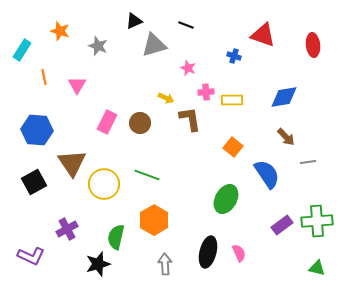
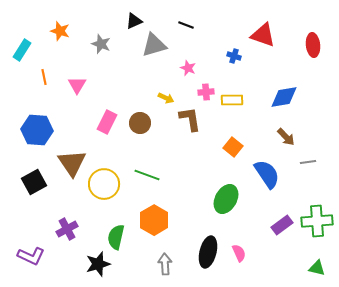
gray star: moved 3 px right, 2 px up
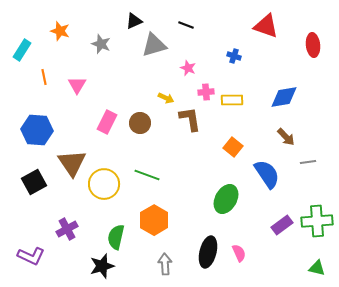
red triangle: moved 3 px right, 9 px up
black star: moved 4 px right, 2 px down
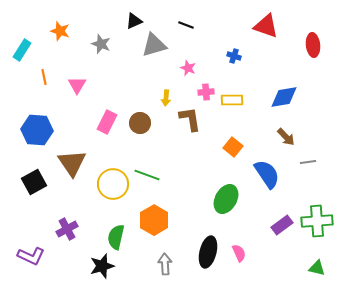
yellow arrow: rotated 70 degrees clockwise
yellow circle: moved 9 px right
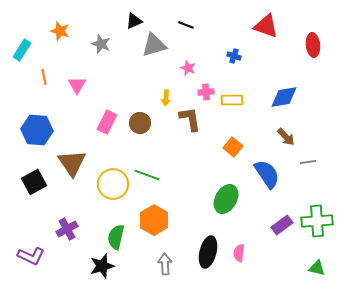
pink semicircle: rotated 150 degrees counterclockwise
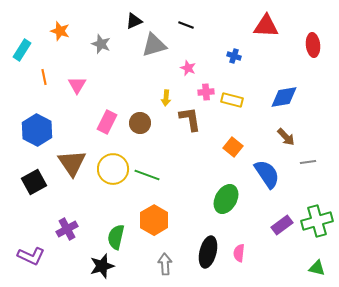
red triangle: rotated 16 degrees counterclockwise
yellow rectangle: rotated 15 degrees clockwise
blue hexagon: rotated 24 degrees clockwise
yellow circle: moved 15 px up
green cross: rotated 12 degrees counterclockwise
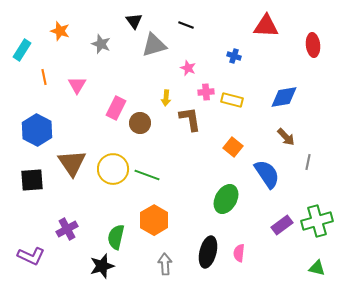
black triangle: rotated 42 degrees counterclockwise
pink rectangle: moved 9 px right, 14 px up
gray line: rotated 70 degrees counterclockwise
black square: moved 2 px left, 2 px up; rotated 25 degrees clockwise
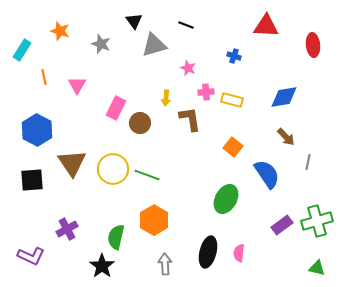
black star: rotated 20 degrees counterclockwise
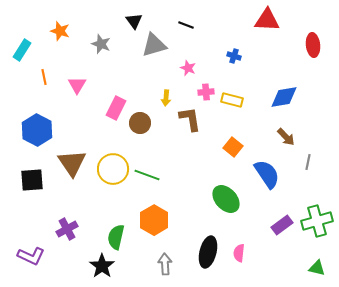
red triangle: moved 1 px right, 6 px up
green ellipse: rotated 72 degrees counterclockwise
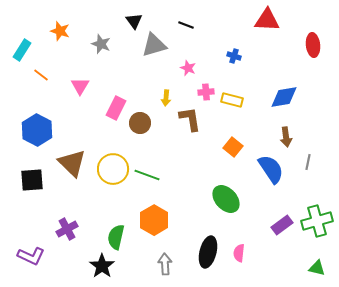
orange line: moved 3 px left, 2 px up; rotated 42 degrees counterclockwise
pink triangle: moved 3 px right, 1 px down
brown arrow: rotated 36 degrees clockwise
brown triangle: rotated 12 degrees counterclockwise
blue semicircle: moved 4 px right, 5 px up
